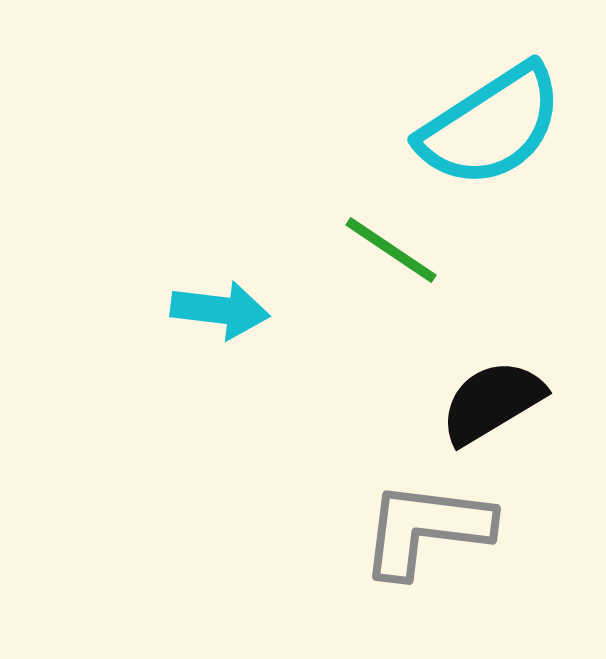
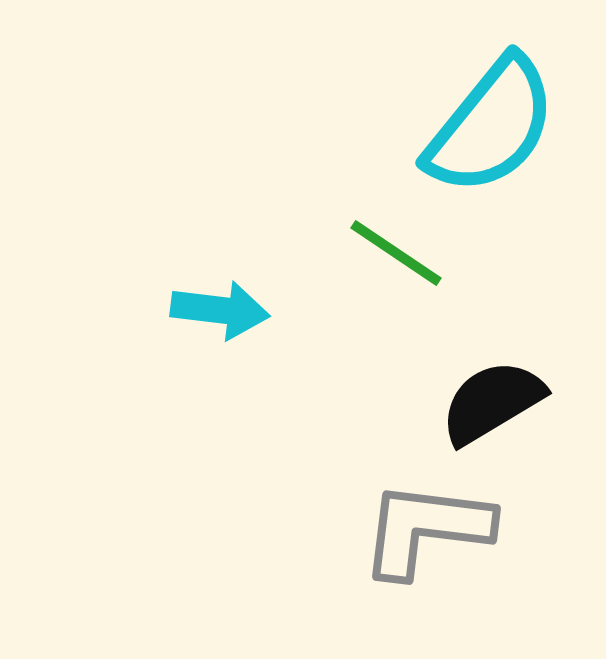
cyan semicircle: rotated 18 degrees counterclockwise
green line: moved 5 px right, 3 px down
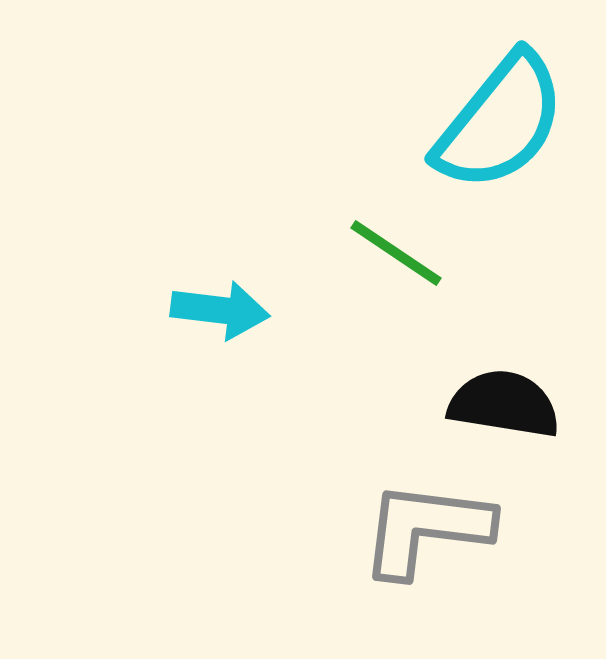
cyan semicircle: moved 9 px right, 4 px up
black semicircle: moved 12 px right, 2 px down; rotated 40 degrees clockwise
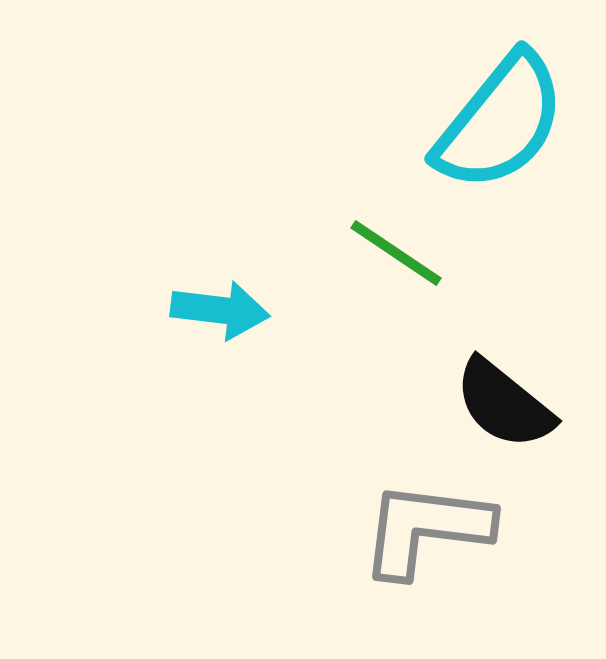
black semicircle: rotated 150 degrees counterclockwise
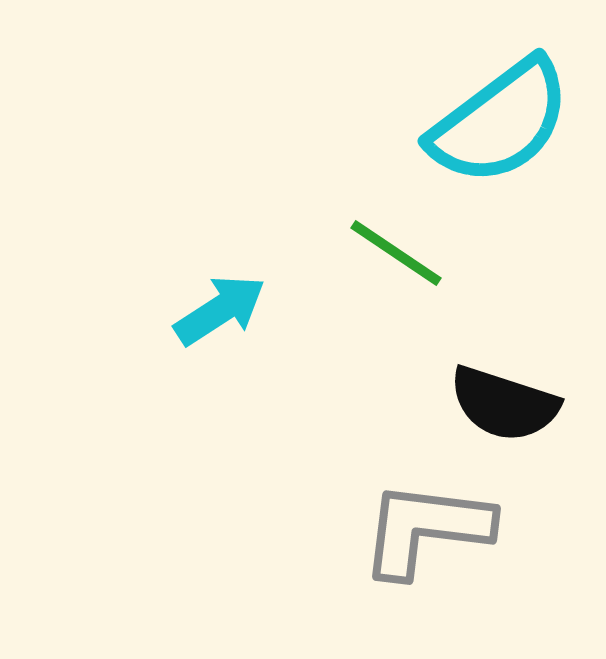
cyan semicircle: rotated 14 degrees clockwise
cyan arrow: rotated 40 degrees counterclockwise
black semicircle: rotated 21 degrees counterclockwise
